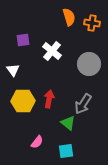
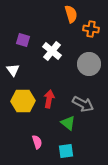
orange semicircle: moved 2 px right, 3 px up
orange cross: moved 1 px left, 6 px down
purple square: rotated 24 degrees clockwise
gray arrow: rotated 95 degrees counterclockwise
pink semicircle: rotated 56 degrees counterclockwise
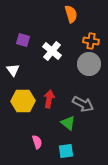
orange cross: moved 12 px down
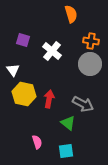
gray circle: moved 1 px right
yellow hexagon: moved 1 px right, 7 px up; rotated 15 degrees clockwise
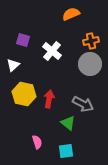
orange semicircle: rotated 96 degrees counterclockwise
orange cross: rotated 21 degrees counterclockwise
white triangle: moved 5 px up; rotated 24 degrees clockwise
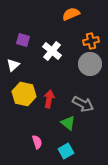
cyan square: rotated 21 degrees counterclockwise
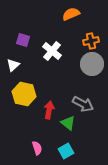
gray circle: moved 2 px right
red arrow: moved 11 px down
pink semicircle: moved 6 px down
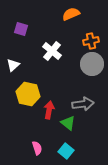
purple square: moved 2 px left, 11 px up
yellow hexagon: moved 4 px right
gray arrow: rotated 35 degrees counterclockwise
cyan square: rotated 21 degrees counterclockwise
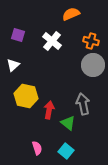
purple square: moved 3 px left, 6 px down
orange cross: rotated 28 degrees clockwise
white cross: moved 10 px up
gray circle: moved 1 px right, 1 px down
yellow hexagon: moved 2 px left, 2 px down
gray arrow: rotated 95 degrees counterclockwise
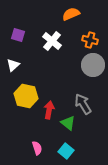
orange cross: moved 1 px left, 1 px up
gray arrow: rotated 20 degrees counterclockwise
